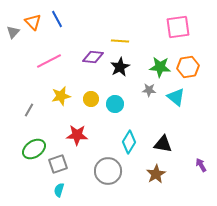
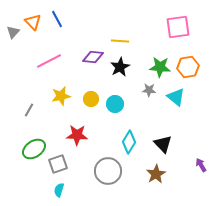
black triangle: rotated 36 degrees clockwise
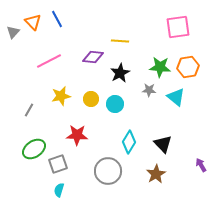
black star: moved 6 px down
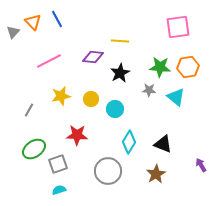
cyan circle: moved 5 px down
black triangle: rotated 24 degrees counterclockwise
cyan semicircle: rotated 56 degrees clockwise
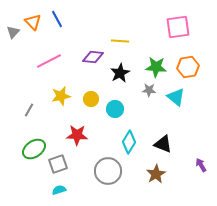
green star: moved 4 px left
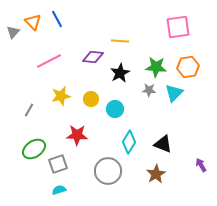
cyan triangle: moved 2 px left, 4 px up; rotated 36 degrees clockwise
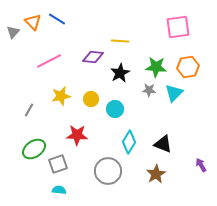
blue line: rotated 30 degrees counterclockwise
cyan semicircle: rotated 24 degrees clockwise
